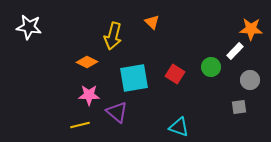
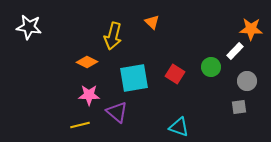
gray circle: moved 3 px left, 1 px down
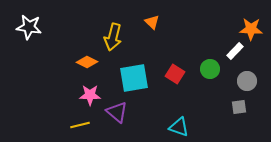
yellow arrow: moved 1 px down
green circle: moved 1 px left, 2 px down
pink star: moved 1 px right
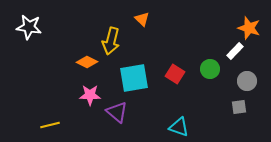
orange triangle: moved 10 px left, 3 px up
orange star: moved 2 px left, 1 px up; rotated 15 degrees clockwise
yellow arrow: moved 2 px left, 4 px down
yellow line: moved 30 px left
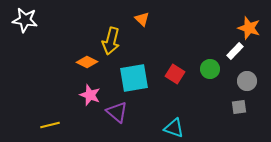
white star: moved 4 px left, 7 px up
pink star: rotated 20 degrees clockwise
cyan triangle: moved 5 px left, 1 px down
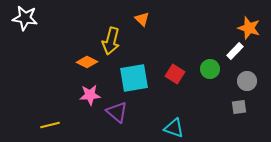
white star: moved 2 px up
pink star: rotated 25 degrees counterclockwise
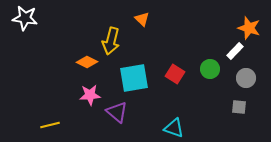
gray circle: moved 1 px left, 3 px up
gray square: rotated 14 degrees clockwise
